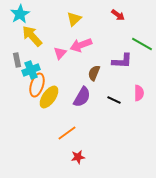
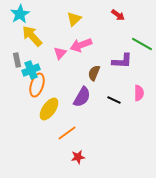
yellow ellipse: moved 12 px down
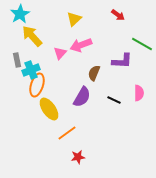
yellow ellipse: rotated 70 degrees counterclockwise
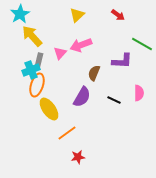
yellow triangle: moved 3 px right, 4 px up
gray rectangle: moved 22 px right; rotated 24 degrees clockwise
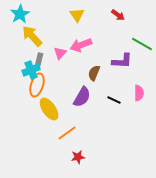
yellow triangle: rotated 21 degrees counterclockwise
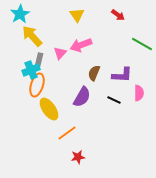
purple L-shape: moved 14 px down
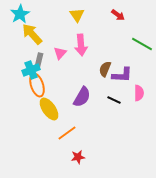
yellow arrow: moved 2 px up
pink arrow: rotated 75 degrees counterclockwise
brown semicircle: moved 11 px right, 4 px up
orange ellipse: rotated 35 degrees counterclockwise
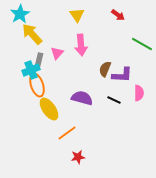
pink triangle: moved 3 px left
purple semicircle: moved 1 px down; rotated 105 degrees counterclockwise
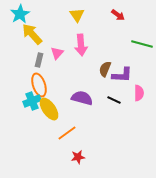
green line: rotated 15 degrees counterclockwise
cyan cross: moved 1 px right, 31 px down
orange ellipse: moved 2 px right
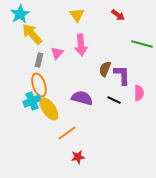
purple L-shape: rotated 95 degrees counterclockwise
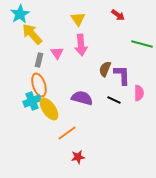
yellow triangle: moved 1 px right, 4 px down
pink triangle: rotated 16 degrees counterclockwise
